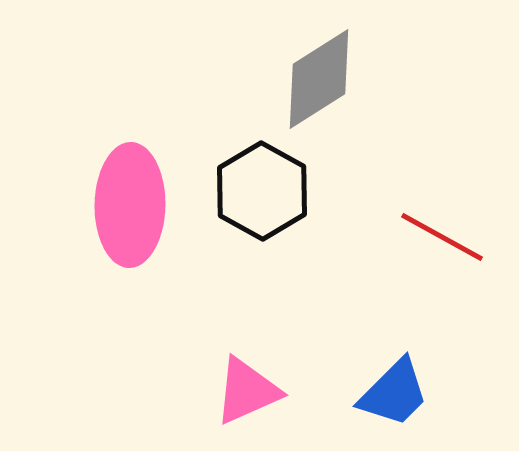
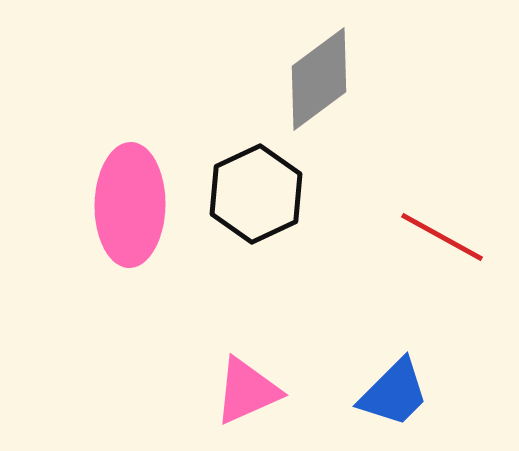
gray diamond: rotated 4 degrees counterclockwise
black hexagon: moved 6 px left, 3 px down; rotated 6 degrees clockwise
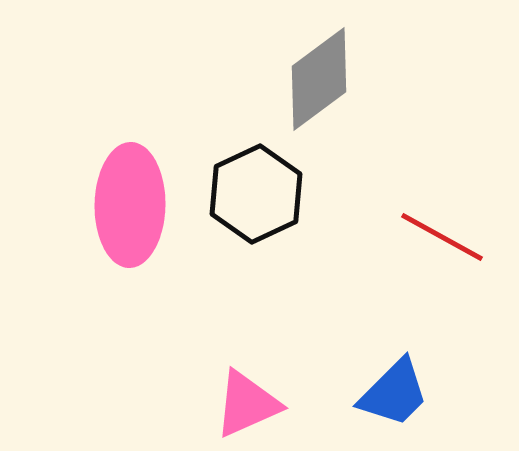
pink triangle: moved 13 px down
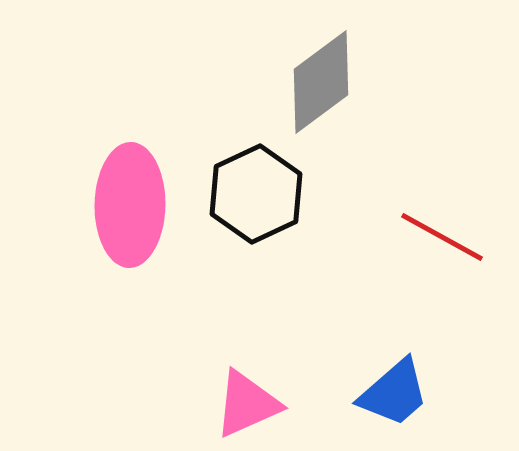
gray diamond: moved 2 px right, 3 px down
blue trapezoid: rotated 4 degrees clockwise
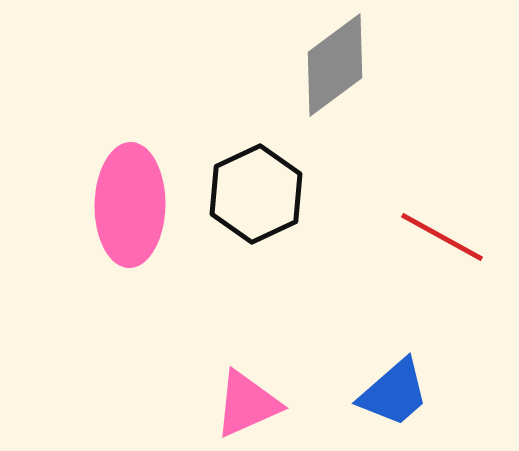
gray diamond: moved 14 px right, 17 px up
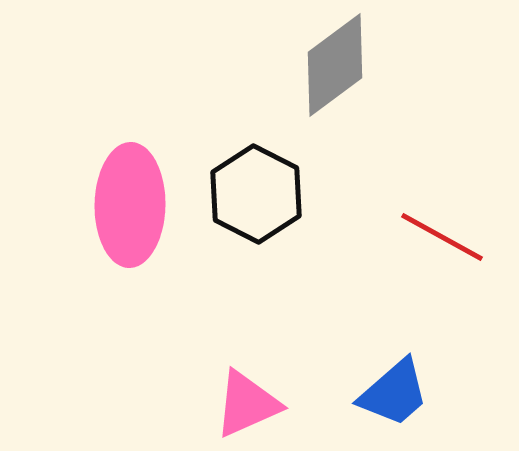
black hexagon: rotated 8 degrees counterclockwise
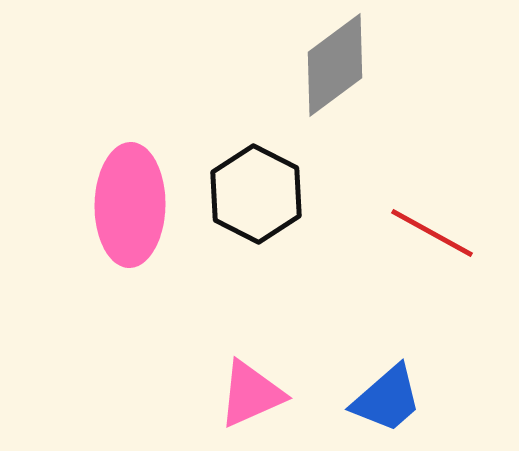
red line: moved 10 px left, 4 px up
blue trapezoid: moved 7 px left, 6 px down
pink triangle: moved 4 px right, 10 px up
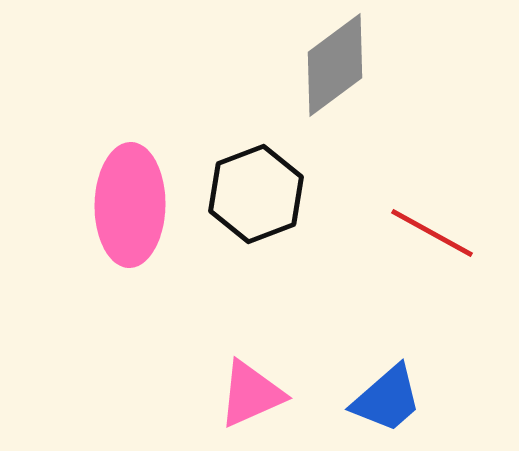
black hexagon: rotated 12 degrees clockwise
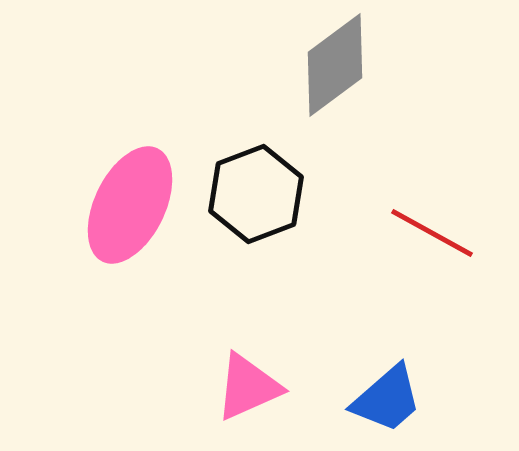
pink ellipse: rotated 25 degrees clockwise
pink triangle: moved 3 px left, 7 px up
